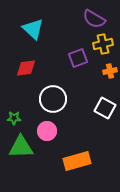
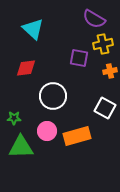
purple square: moved 1 px right; rotated 30 degrees clockwise
white circle: moved 3 px up
orange rectangle: moved 25 px up
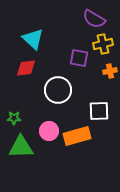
cyan triangle: moved 10 px down
white circle: moved 5 px right, 6 px up
white square: moved 6 px left, 3 px down; rotated 30 degrees counterclockwise
pink circle: moved 2 px right
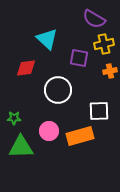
cyan triangle: moved 14 px right
yellow cross: moved 1 px right
orange rectangle: moved 3 px right
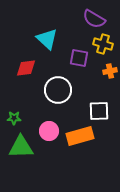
yellow cross: moved 1 px left; rotated 30 degrees clockwise
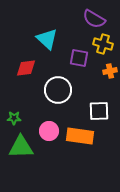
orange rectangle: rotated 24 degrees clockwise
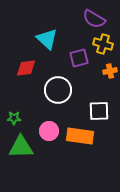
purple square: rotated 24 degrees counterclockwise
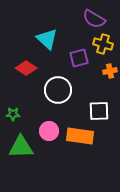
red diamond: rotated 40 degrees clockwise
green star: moved 1 px left, 4 px up
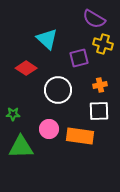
orange cross: moved 10 px left, 14 px down
pink circle: moved 2 px up
